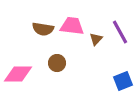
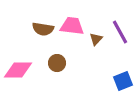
pink diamond: moved 4 px up
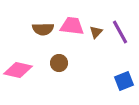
brown semicircle: rotated 10 degrees counterclockwise
brown triangle: moved 7 px up
brown circle: moved 2 px right
pink diamond: rotated 12 degrees clockwise
blue square: moved 1 px right
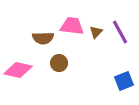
brown semicircle: moved 9 px down
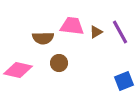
brown triangle: rotated 16 degrees clockwise
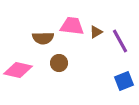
purple line: moved 9 px down
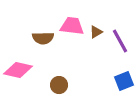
brown circle: moved 22 px down
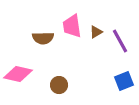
pink trapezoid: rotated 105 degrees counterclockwise
pink diamond: moved 4 px down
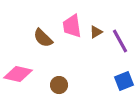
brown semicircle: rotated 45 degrees clockwise
